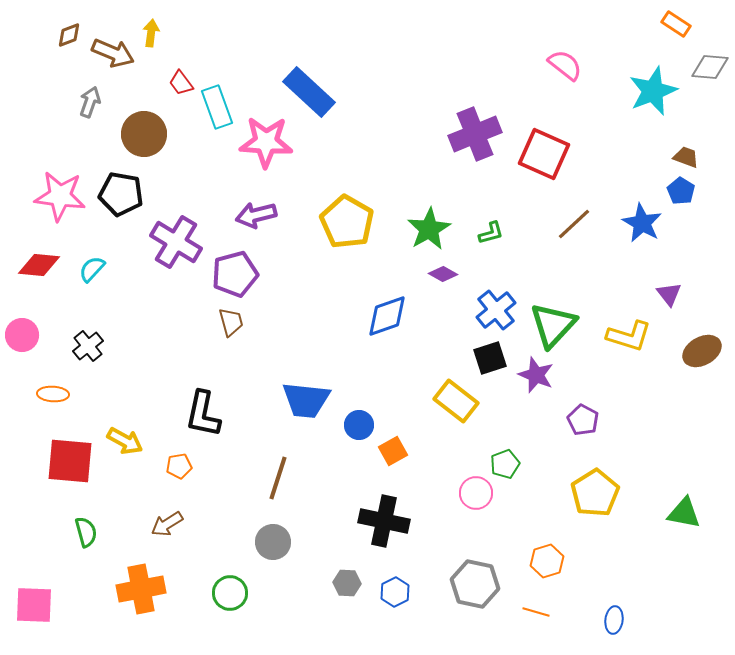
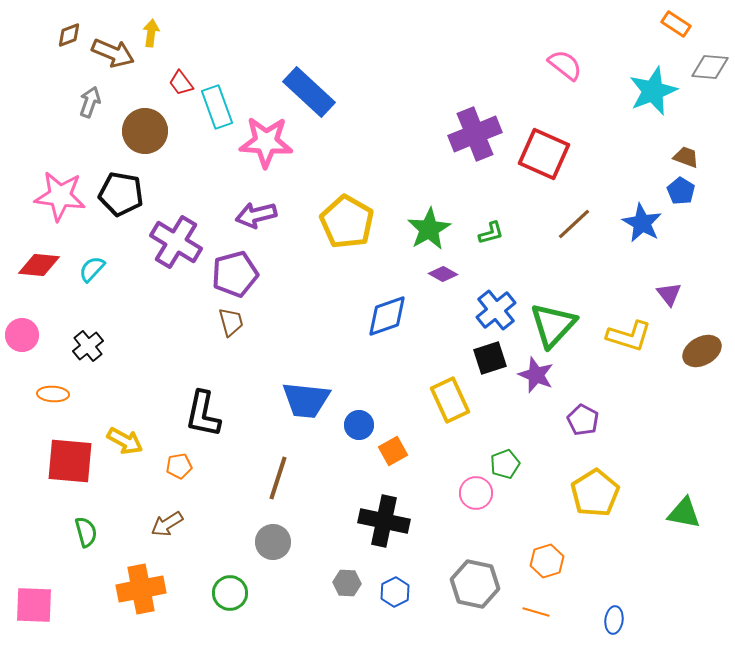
brown circle at (144, 134): moved 1 px right, 3 px up
yellow rectangle at (456, 401): moved 6 px left, 1 px up; rotated 27 degrees clockwise
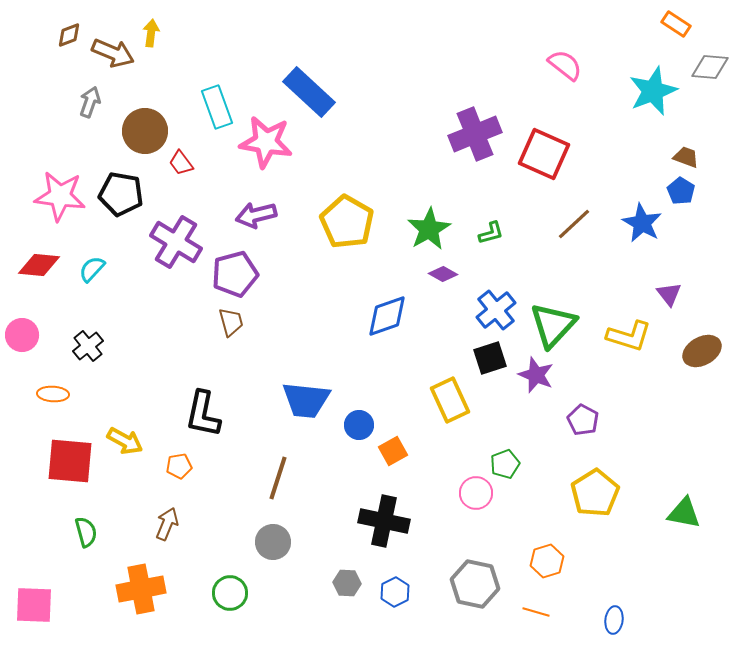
red trapezoid at (181, 83): moved 80 px down
pink star at (266, 142): rotated 6 degrees clockwise
brown arrow at (167, 524): rotated 144 degrees clockwise
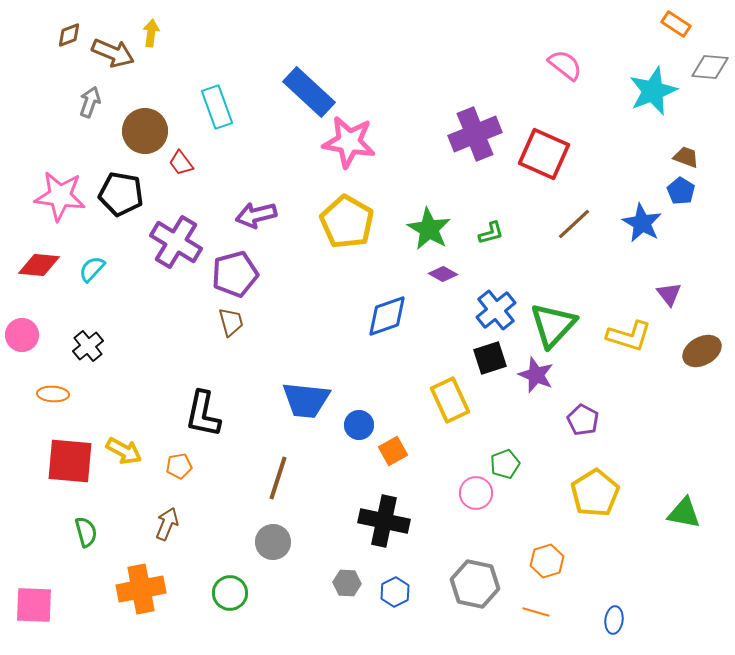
pink star at (266, 142): moved 83 px right
green star at (429, 229): rotated 12 degrees counterclockwise
yellow arrow at (125, 441): moved 1 px left, 10 px down
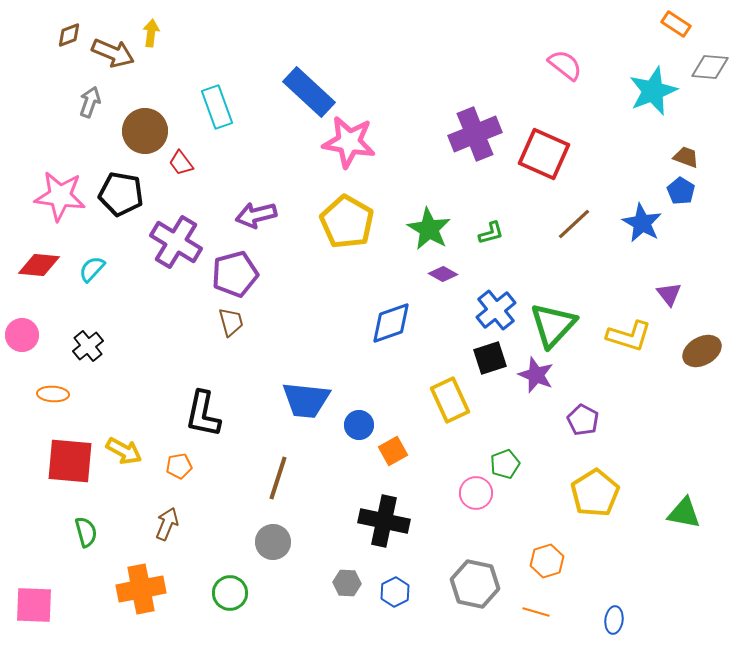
blue diamond at (387, 316): moved 4 px right, 7 px down
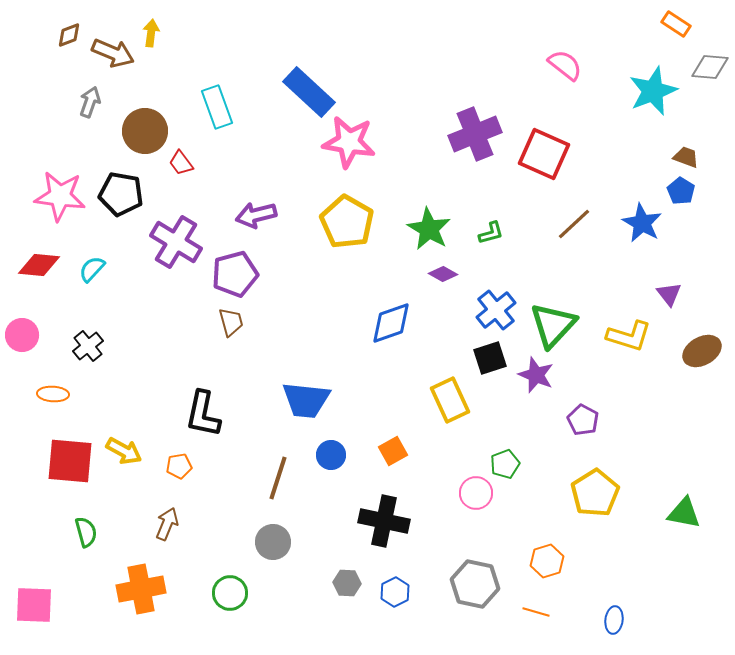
blue circle at (359, 425): moved 28 px left, 30 px down
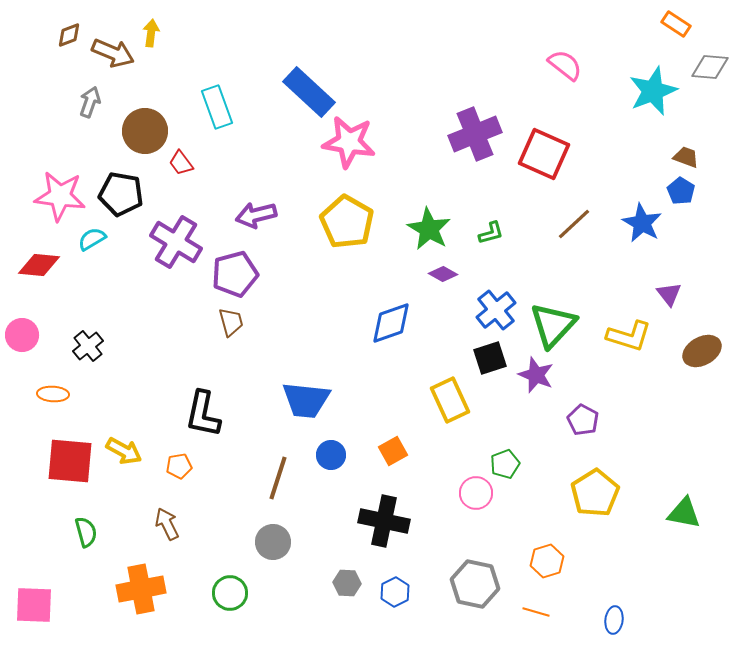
cyan semicircle at (92, 269): moved 30 px up; rotated 16 degrees clockwise
brown arrow at (167, 524): rotated 48 degrees counterclockwise
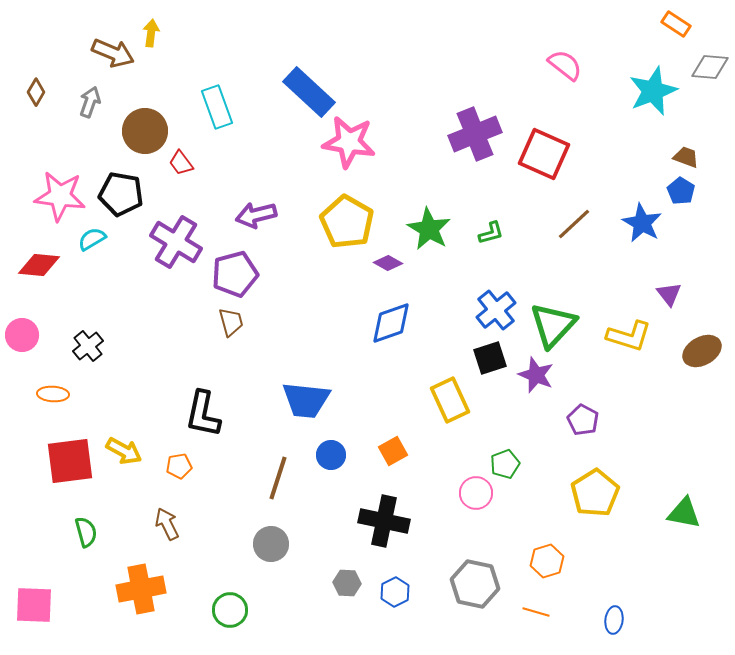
brown diamond at (69, 35): moved 33 px left, 57 px down; rotated 40 degrees counterclockwise
purple diamond at (443, 274): moved 55 px left, 11 px up
red square at (70, 461): rotated 12 degrees counterclockwise
gray circle at (273, 542): moved 2 px left, 2 px down
green circle at (230, 593): moved 17 px down
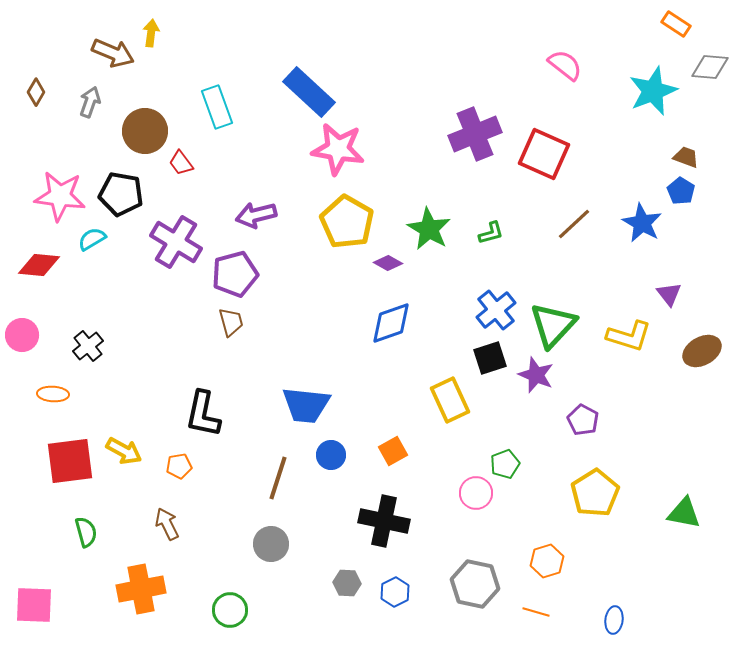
pink star at (349, 142): moved 11 px left, 7 px down
blue trapezoid at (306, 400): moved 5 px down
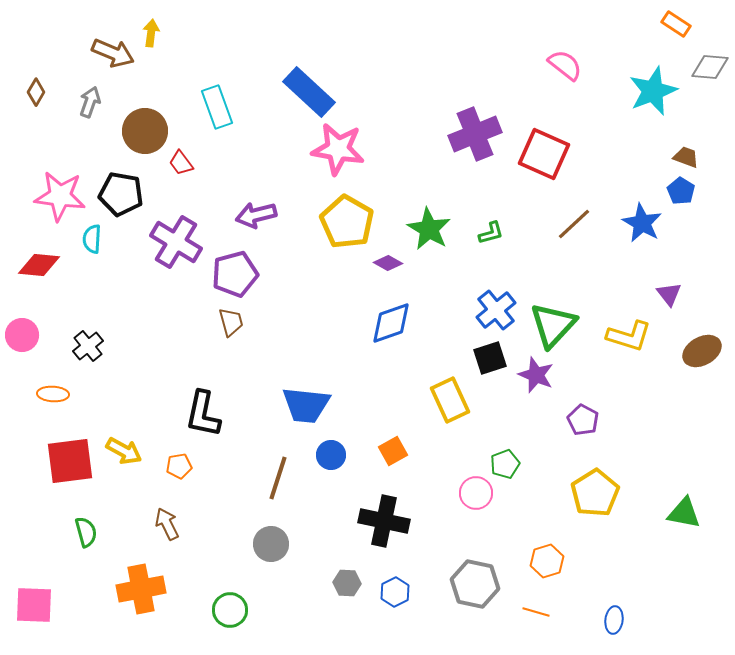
cyan semicircle at (92, 239): rotated 56 degrees counterclockwise
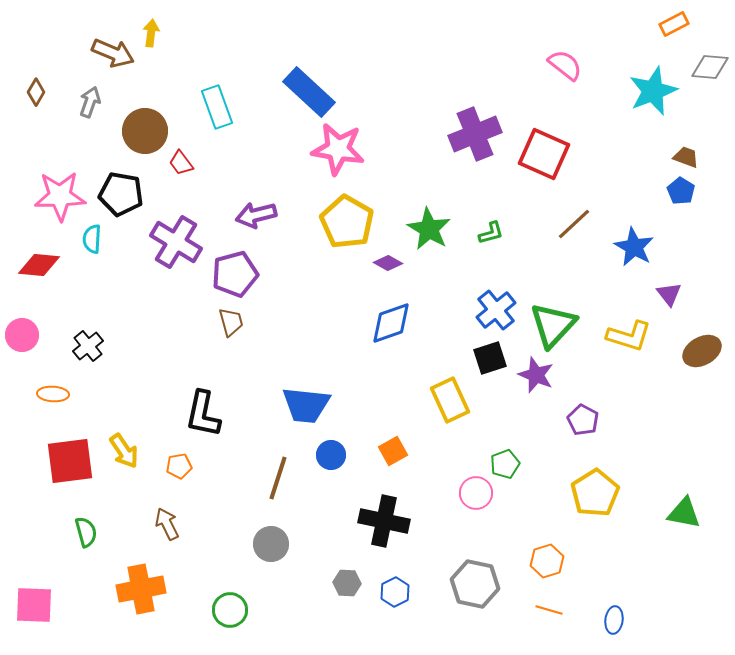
orange rectangle at (676, 24): moved 2 px left; rotated 60 degrees counterclockwise
pink star at (60, 196): rotated 9 degrees counterclockwise
blue star at (642, 223): moved 8 px left, 24 px down
yellow arrow at (124, 451): rotated 27 degrees clockwise
orange line at (536, 612): moved 13 px right, 2 px up
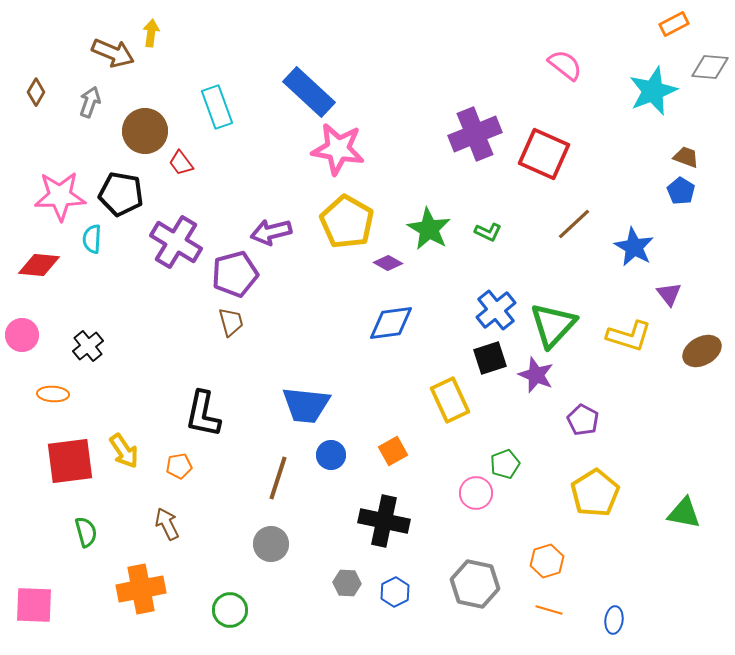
purple arrow at (256, 215): moved 15 px right, 17 px down
green L-shape at (491, 233): moved 3 px left, 1 px up; rotated 40 degrees clockwise
blue diamond at (391, 323): rotated 12 degrees clockwise
